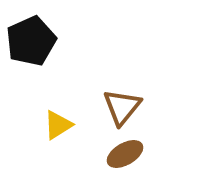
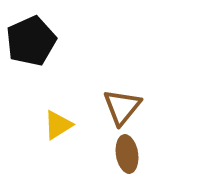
brown ellipse: moved 2 px right; rotated 69 degrees counterclockwise
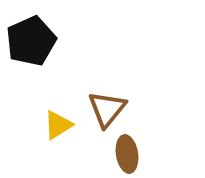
brown triangle: moved 15 px left, 2 px down
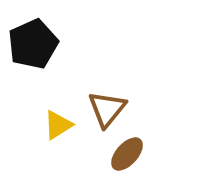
black pentagon: moved 2 px right, 3 px down
brown ellipse: rotated 51 degrees clockwise
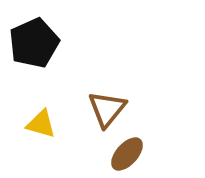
black pentagon: moved 1 px right, 1 px up
yellow triangle: moved 17 px left, 1 px up; rotated 48 degrees clockwise
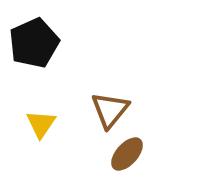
brown triangle: moved 3 px right, 1 px down
yellow triangle: rotated 48 degrees clockwise
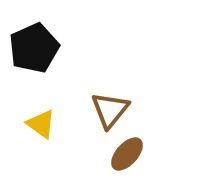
black pentagon: moved 5 px down
yellow triangle: rotated 28 degrees counterclockwise
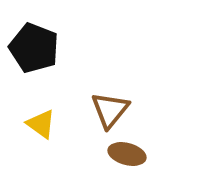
black pentagon: rotated 27 degrees counterclockwise
brown ellipse: rotated 63 degrees clockwise
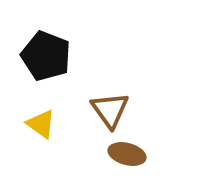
black pentagon: moved 12 px right, 8 px down
brown triangle: rotated 15 degrees counterclockwise
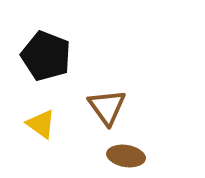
brown triangle: moved 3 px left, 3 px up
brown ellipse: moved 1 px left, 2 px down; rotated 6 degrees counterclockwise
